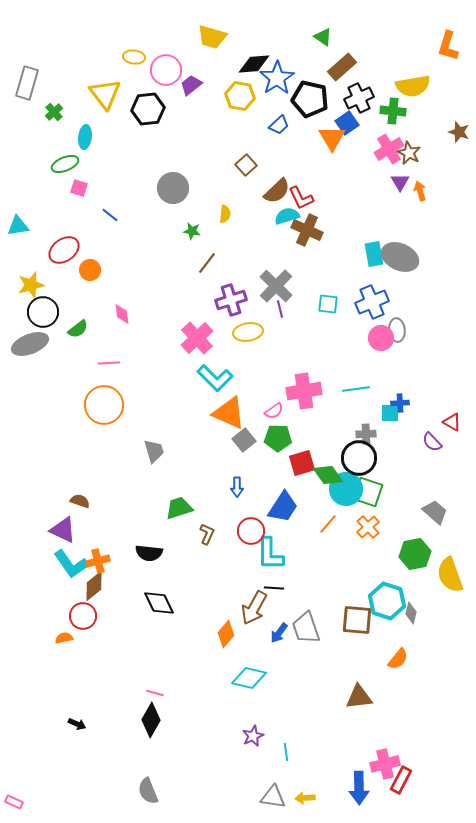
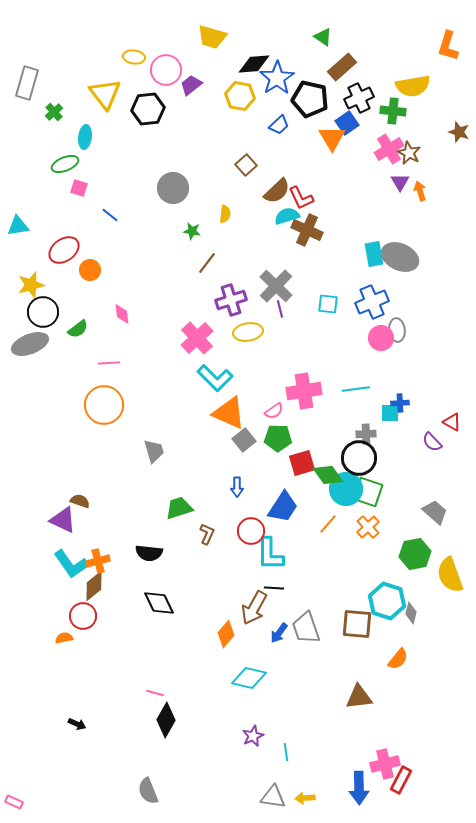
purple triangle at (63, 530): moved 10 px up
brown square at (357, 620): moved 4 px down
black diamond at (151, 720): moved 15 px right
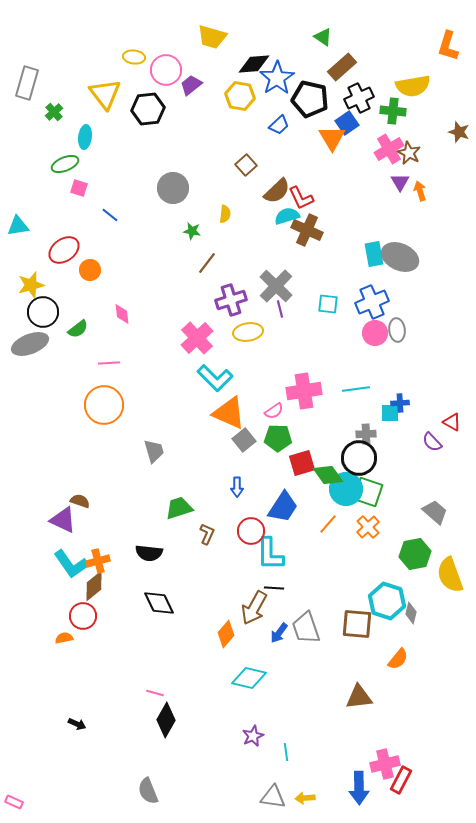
pink circle at (381, 338): moved 6 px left, 5 px up
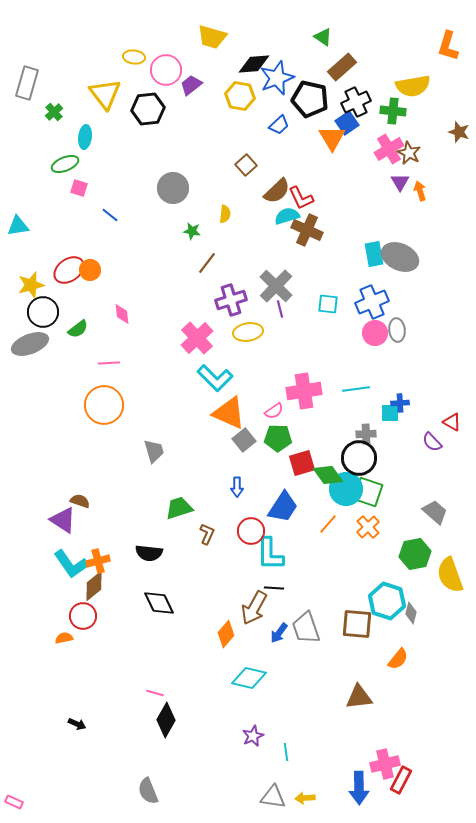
blue star at (277, 78): rotated 12 degrees clockwise
black cross at (359, 98): moved 3 px left, 4 px down
red ellipse at (64, 250): moved 5 px right, 20 px down
purple triangle at (63, 520): rotated 8 degrees clockwise
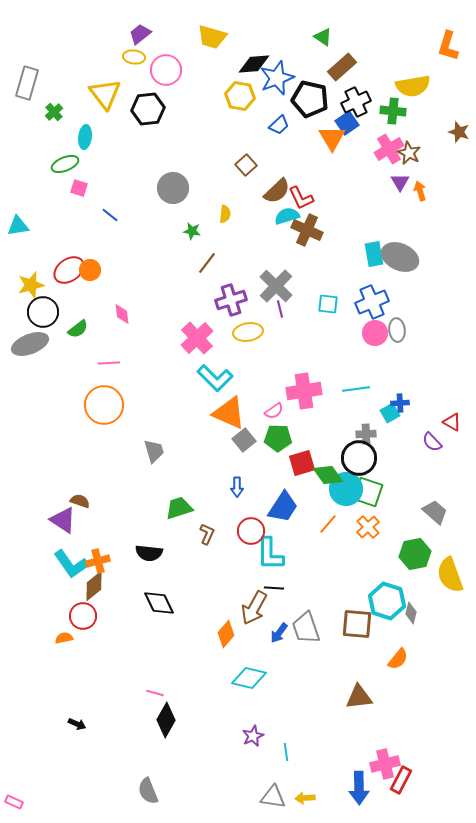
purple trapezoid at (191, 85): moved 51 px left, 51 px up
cyan square at (390, 413): rotated 30 degrees counterclockwise
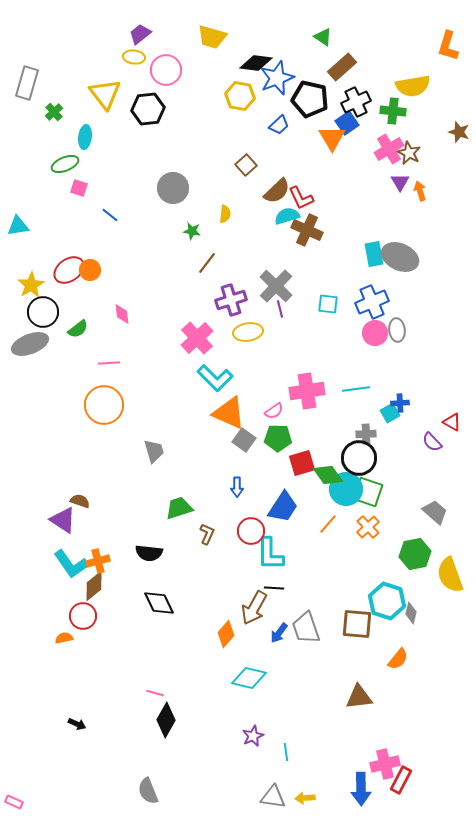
black diamond at (254, 64): moved 2 px right, 1 px up; rotated 12 degrees clockwise
yellow star at (31, 285): rotated 16 degrees counterclockwise
pink cross at (304, 391): moved 3 px right
gray square at (244, 440): rotated 15 degrees counterclockwise
blue arrow at (359, 788): moved 2 px right, 1 px down
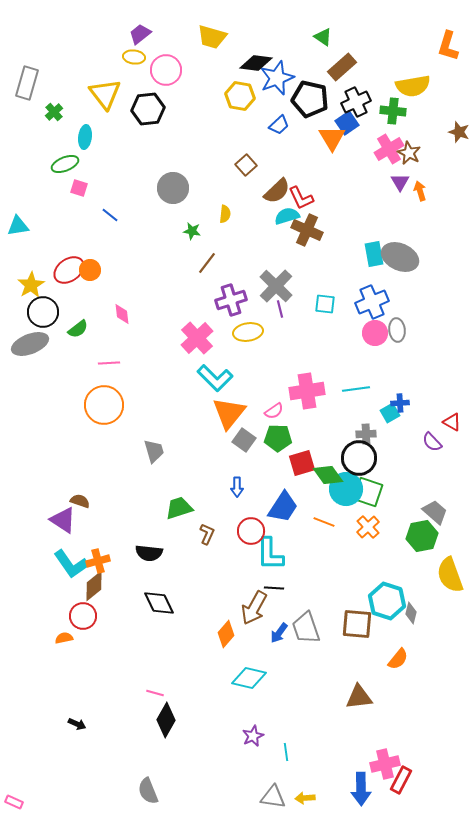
cyan square at (328, 304): moved 3 px left
orange triangle at (229, 413): rotated 45 degrees clockwise
orange line at (328, 524): moved 4 px left, 2 px up; rotated 70 degrees clockwise
green hexagon at (415, 554): moved 7 px right, 18 px up
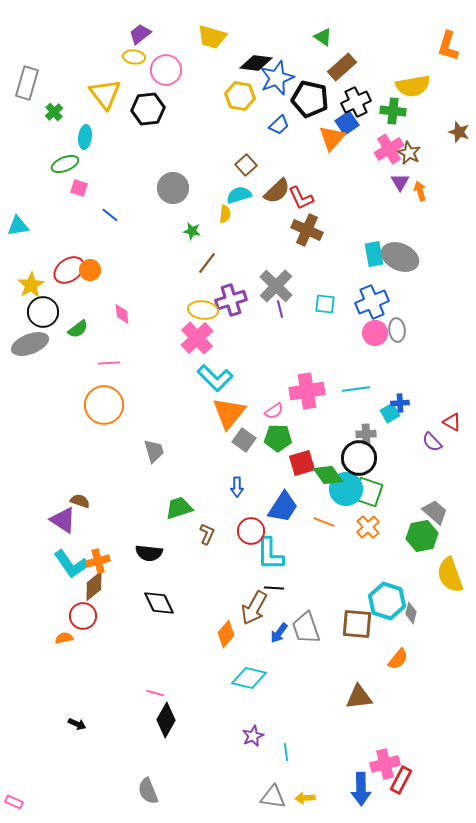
orange triangle at (332, 138): rotated 12 degrees clockwise
cyan semicircle at (287, 216): moved 48 px left, 21 px up
yellow ellipse at (248, 332): moved 45 px left, 22 px up; rotated 16 degrees clockwise
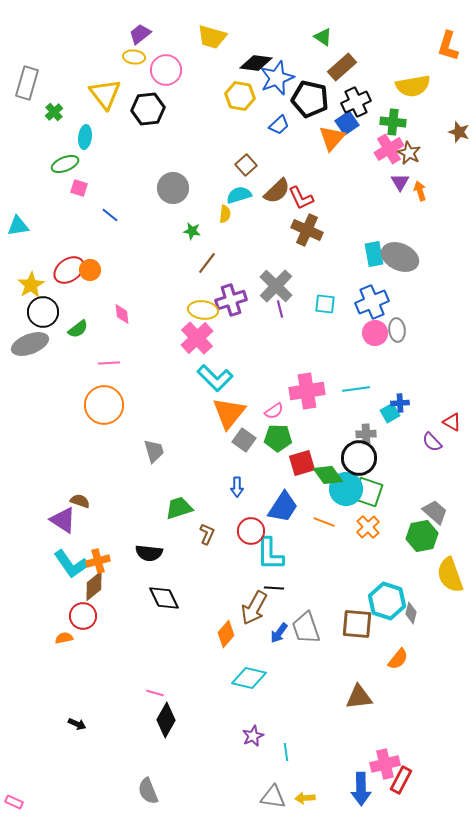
green cross at (393, 111): moved 11 px down
black diamond at (159, 603): moved 5 px right, 5 px up
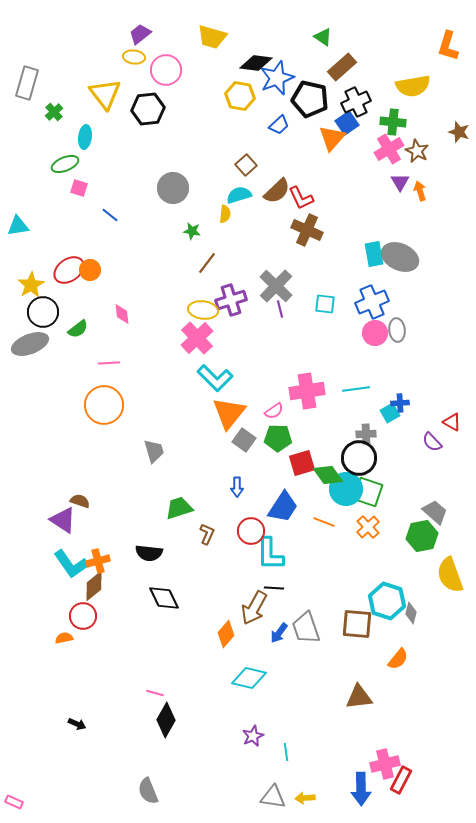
brown star at (409, 153): moved 8 px right, 2 px up
